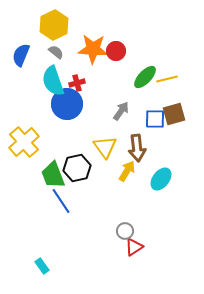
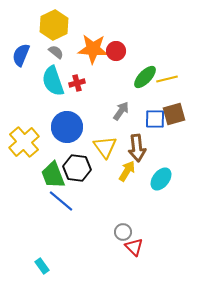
blue circle: moved 23 px down
black hexagon: rotated 20 degrees clockwise
blue line: rotated 16 degrees counterclockwise
gray circle: moved 2 px left, 1 px down
red triangle: rotated 42 degrees counterclockwise
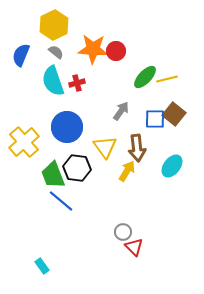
brown square: rotated 35 degrees counterclockwise
cyan ellipse: moved 11 px right, 13 px up
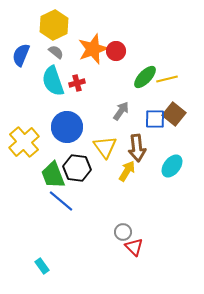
orange star: rotated 24 degrees counterclockwise
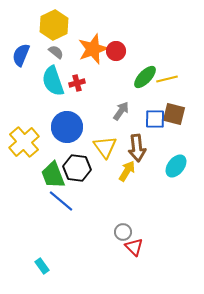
brown square: rotated 25 degrees counterclockwise
cyan ellipse: moved 4 px right
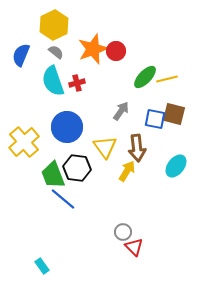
blue square: rotated 10 degrees clockwise
blue line: moved 2 px right, 2 px up
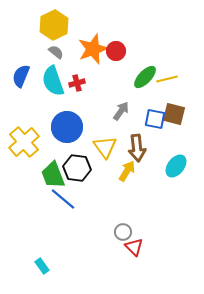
blue semicircle: moved 21 px down
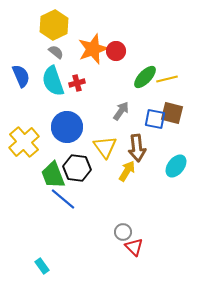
blue semicircle: rotated 135 degrees clockwise
brown square: moved 2 px left, 1 px up
